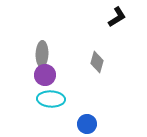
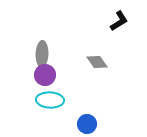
black L-shape: moved 2 px right, 4 px down
gray diamond: rotated 50 degrees counterclockwise
cyan ellipse: moved 1 px left, 1 px down
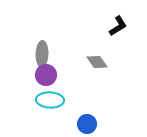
black L-shape: moved 1 px left, 5 px down
purple circle: moved 1 px right
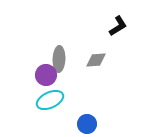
gray ellipse: moved 17 px right, 5 px down
gray diamond: moved 1 px left, 2 px up; rotated 60 degrees counterclockwise
cyan ellipse: rotated 28 degrees counterclockwise
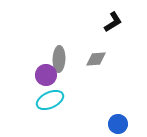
black L-shape: moved 5 px left, 4 px up
gray diamond: moved 1 px up
blue circle: moved 31 px right
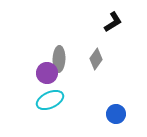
gray diamond: rotated 50 degrees counterclockwise
purple circle: moved 1 px right, 2 px up
blue circle: moved 2 px left, 10 px up
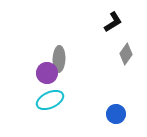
gray diamond: moved 30 px right, 5 px up
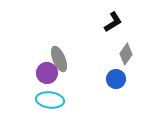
gray ellipse: rotated 25 degrees counterclockwise
cyan ellipse: rotated 32 degrees clockwise
blue circle: moved 35 px up
